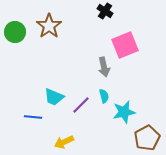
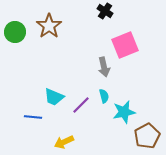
brown pentagon: moved 2 px up
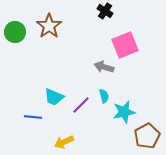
gray arrow: rotated 120 degrees clockwise
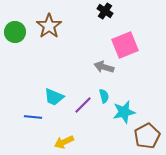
purple line: moved 2 px right
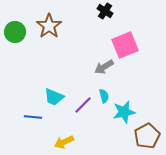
gray arrow: rotated 48 degrees counterclockwise
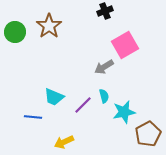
black cross: rotated 35 degrees clockwise
pink square: rotated 8 degrees counterclockwise
brown pentagon: moved 1 px right, 2 px up
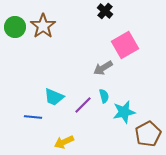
black cross: rotated 28 degrees counterclockwise
brown star: moved 6 px left
green circle: moved 5 px up
gray arrow: moved 1 px left, 1 px down
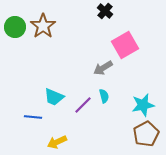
cyan star: moved 19 px right, 7 px up
brown pentagon: moved 2 px left
yellow arrow: moved 7 px left
